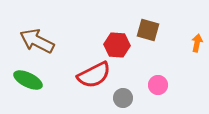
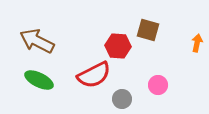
red hexagon: moved 1 px right, 1 px down
green ellipse: moved 11 px right
gray circle: moved 1 px left, 1 px down
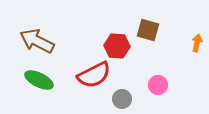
red hexagon: moved 1 px left
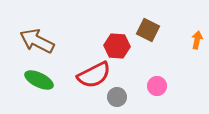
brown square: rotated 10 degrees clockwise
orange arrow: moved 3 px up
pink circle: moved 1 px left, 1 px down
gray circle: moved 5 px left, 2 px up
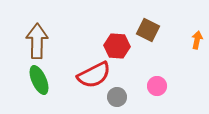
brown arrow: rotated 64 degrees clockwise
green ellipse: rotated 40 degrees clockwise
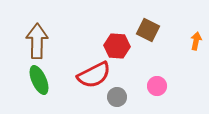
orange arrow: moved 1 px left, 1 px down
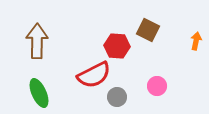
green ellipse: moved 13 px down
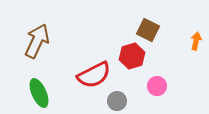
brown arrow: rotated 24 degrees clockwise
red hexagon: moved 15 px right, 10 px down; rotated 20 degrees counterclockwise
gray circle: moved 4 px down
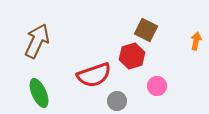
brown square: moved 2 px left
red semicircle: rotated 8 degrees clockwise
